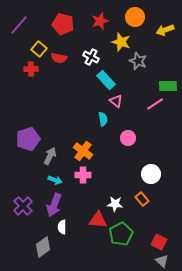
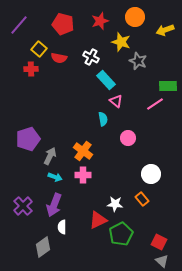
cyan arrow: moved 3 px up
red triangle: rotated 30 degrees counterclockwise
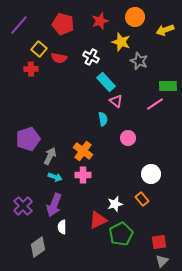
gray star: moved 1 px right
cyan rectangle: moved 2 px down
white star: rotated 21 degrees counterclockwise
red square: rotated 35 degrees counterclockwise
gray diamond: moved 5 px left
gray triangle: rotated 32 degrees clockwise
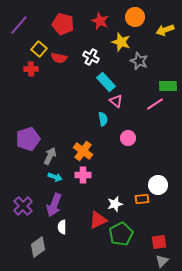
red star: rotated 30 degrees counterclockwise
white circle: moved 7 px right, 11 px down
orange rectangle: rotated 56 degrees counterclockwise
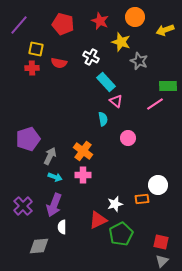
yellow square: moved 3 px left; rotated 28 degrees counterclockwise
red semicircle: moved 5 px down
red cross: moved 1 px right, 1 px up
red square: moved 2 px right; rotated 21 degrees clockwise
gray diamond: moved 1 px right, 1 px up; rotated 30 degrees clockwise
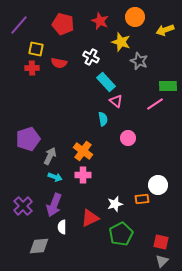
red triangle: moved 8 px left, 2 px up
